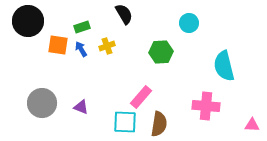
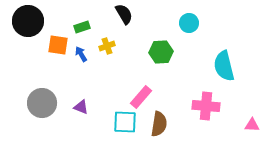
blue arrow: moved 5 px down
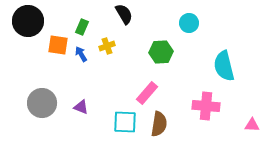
green rectangle: rotated 49 degrees counterclockwise
pink rectangle: moved 6 px right, 4 px up
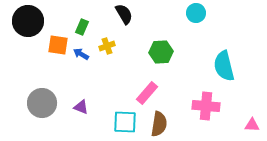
cyan circle: moved 7 px right, 10 px up
blue arrow: rotated 28 degrees counterclockwise
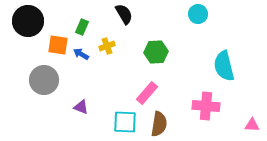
cyan circle: moved 2 px right, 1 px down
green hexagon: moved 5 px left
gray circle: moved 2 px right, 23 px up
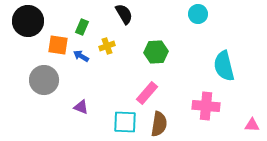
blue arrow: moved 2 px down
